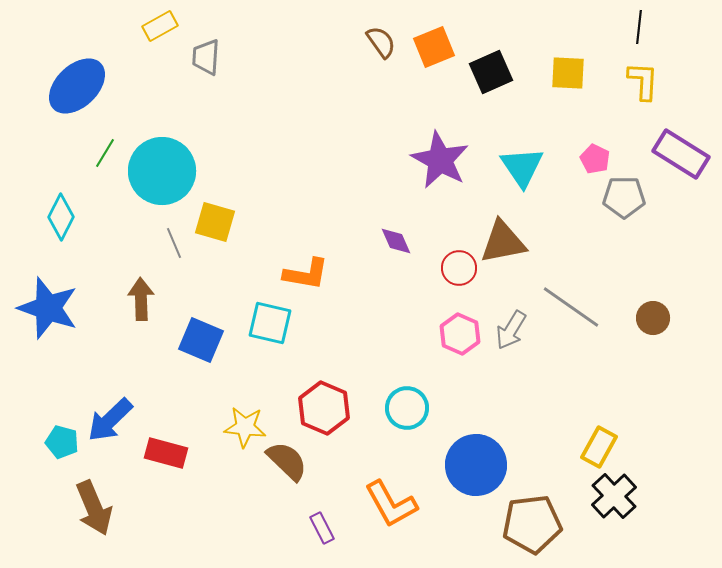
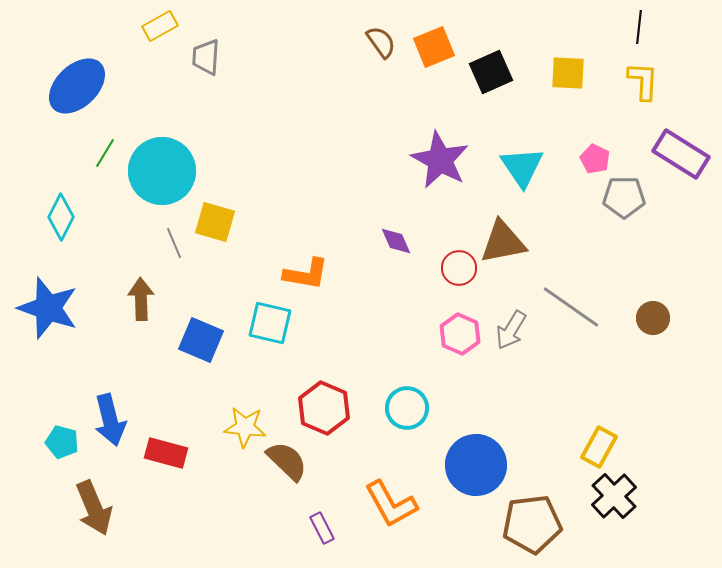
blue arrow at (110, 420): rotated 60 degrees counterclockwise
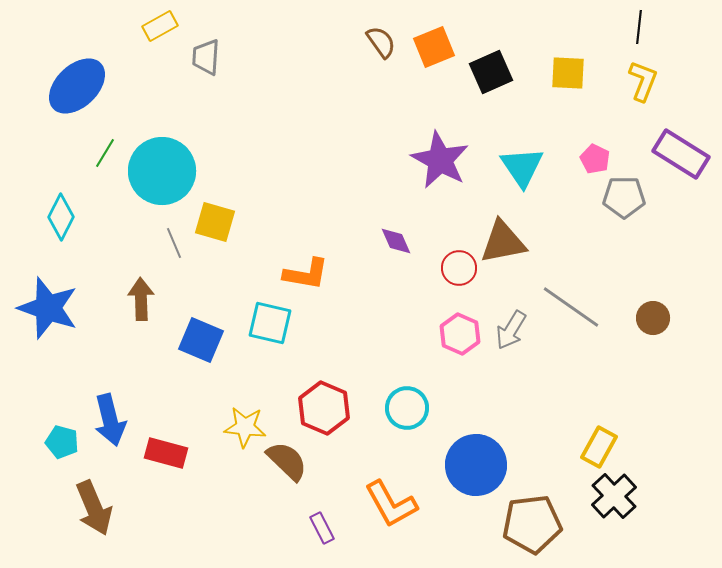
yellow L-shape at (643, 81): rotated 18 degrees clockwise
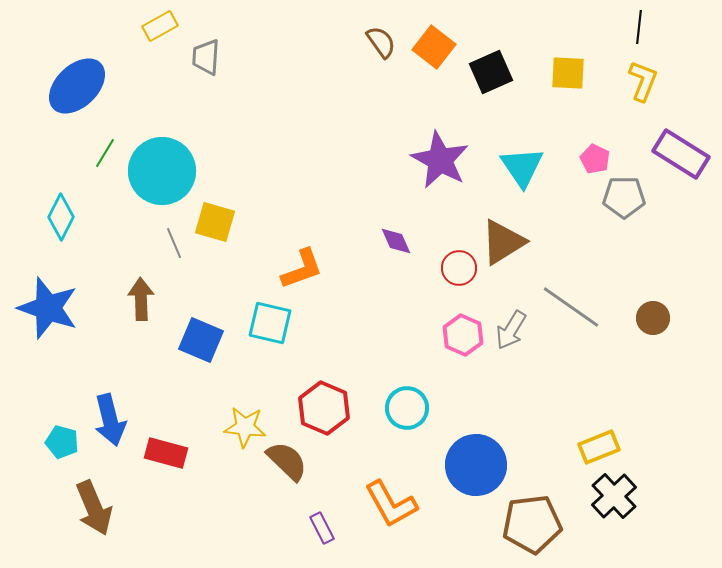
orange square at (434, 47): rotated 30 degrees counterclockwise
brown triangle at (503, 242): rotated 21 degrees counterclockwise
orange L-shape at (306, 274): moved 4 px left, 5 px up; rotated 30 degrees counterclockwise
pink hexagon at (460, 334): moved 3 px right, 1 px down
yellow rectangle at (599, 447): rotated 39 degrees clockwise
